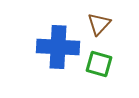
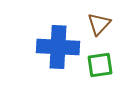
green square: moved 1 px right, 1 px down; rotated 24 degrees counterclockwise
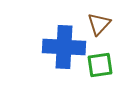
blue cross: moved 6 px right
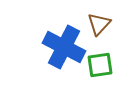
blue cross: rotated 24 degrees clockwise
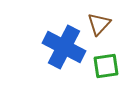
green square: moved 6 px right, 1 px down
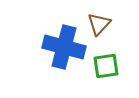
blue cross: rotated 12 degrees counterclockwise
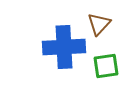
blue cross: rotated 18 degrees counterclockwise
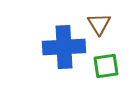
brown triangle: rotated 15 degrees counterclockwise
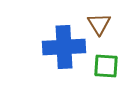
green square: rotated 12 degrees clockwise
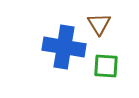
blue cross: rotated 12 degrees clockwise
